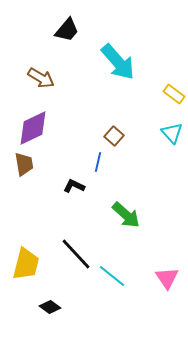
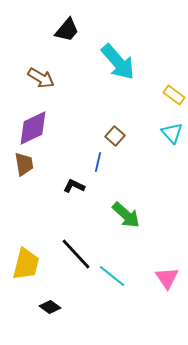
yellow rectangle: moved 1 px down
brown square: moved 1 px right
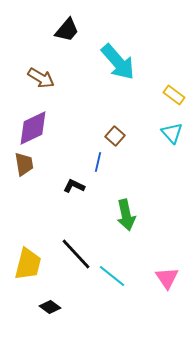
green arrow: rotated 36 degrees clockwise
yellow trapezoid: moved 2 px right
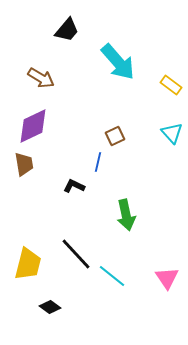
yellow rectangle: moved 3 px left, 10 px up
purple diamond: moved 2 px up
brown square: rotated 24 degrees clockwise
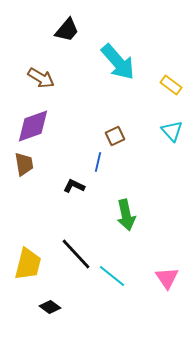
purple diamond: rotated 6 degrees clockwise
cyan triangle: moved 2 px up
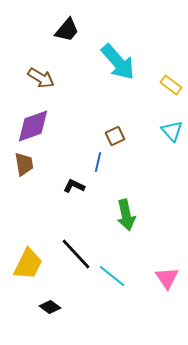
yellow trapezoid: rotated 12 degrees clockwise
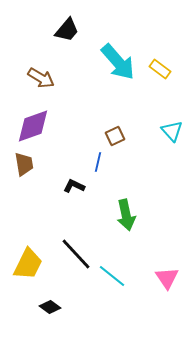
yellow rectangle: moved 11 px left, 16 px up
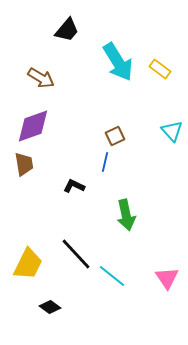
cyan arrow: rotated 9 degrees clockwise
blue line: moved 7 px right
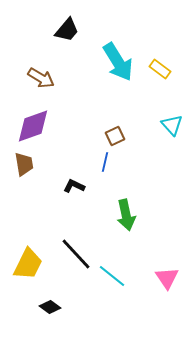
cyan triangle: moved 6 px up
